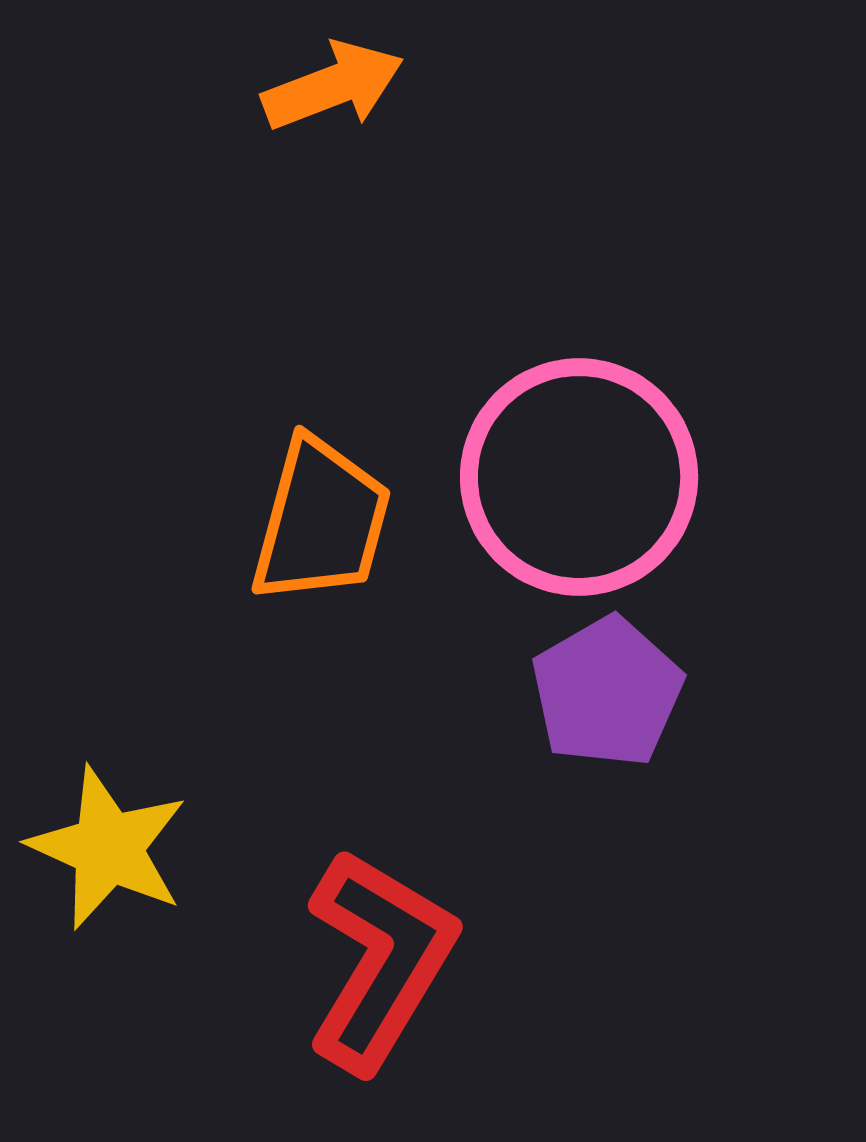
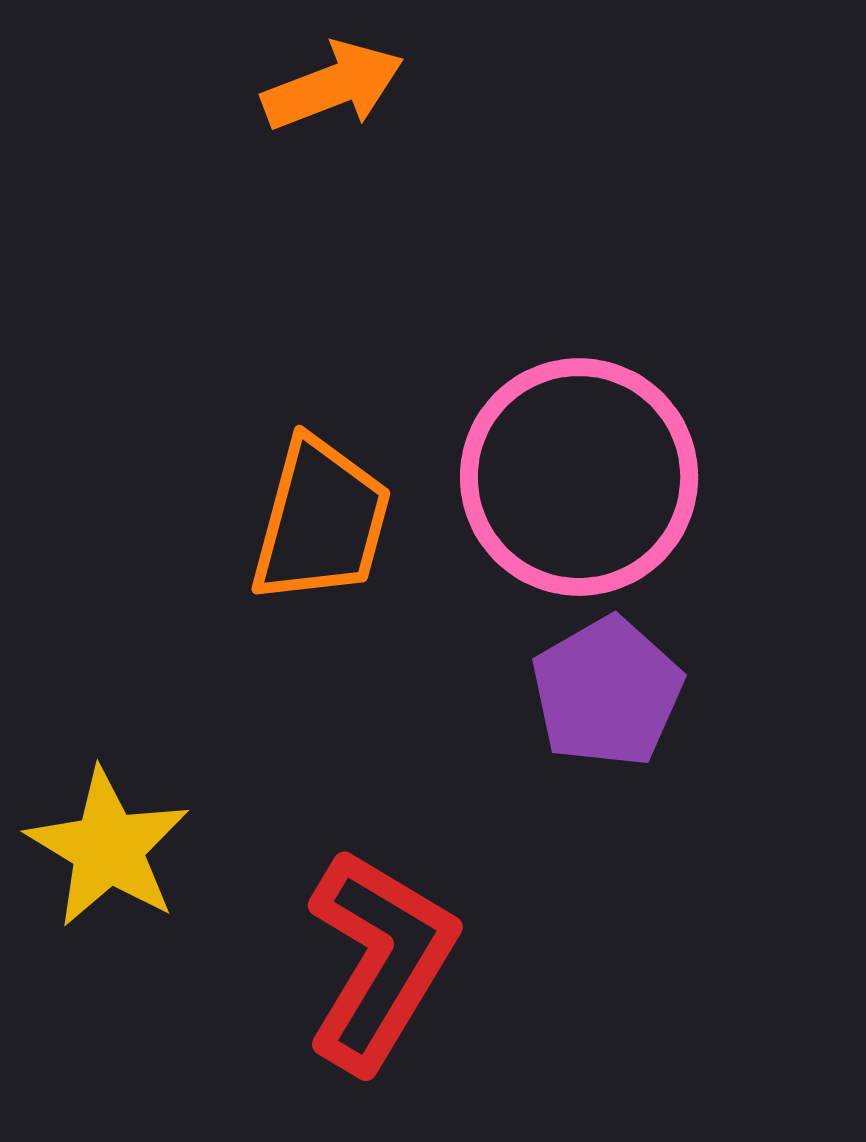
yellow star: rotated 7 degrees clockwise
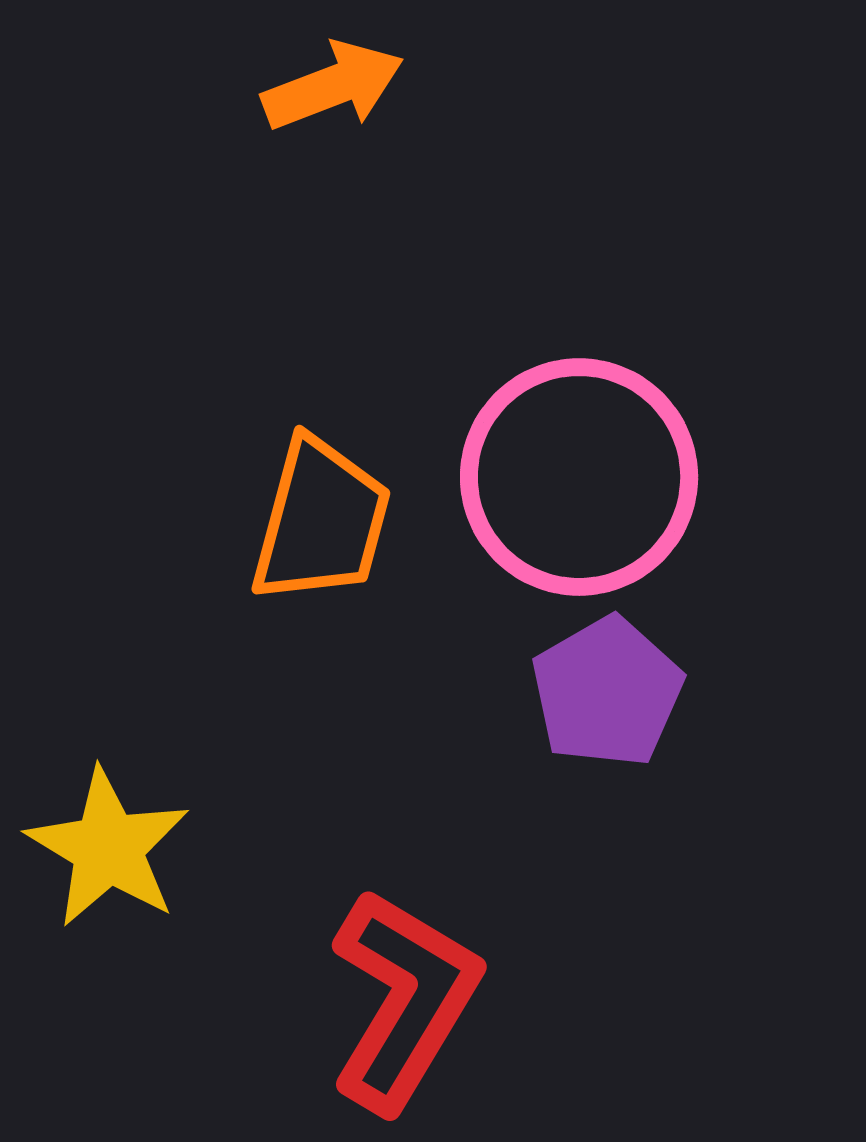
red L-shape: moved 24 px right, 40 px down
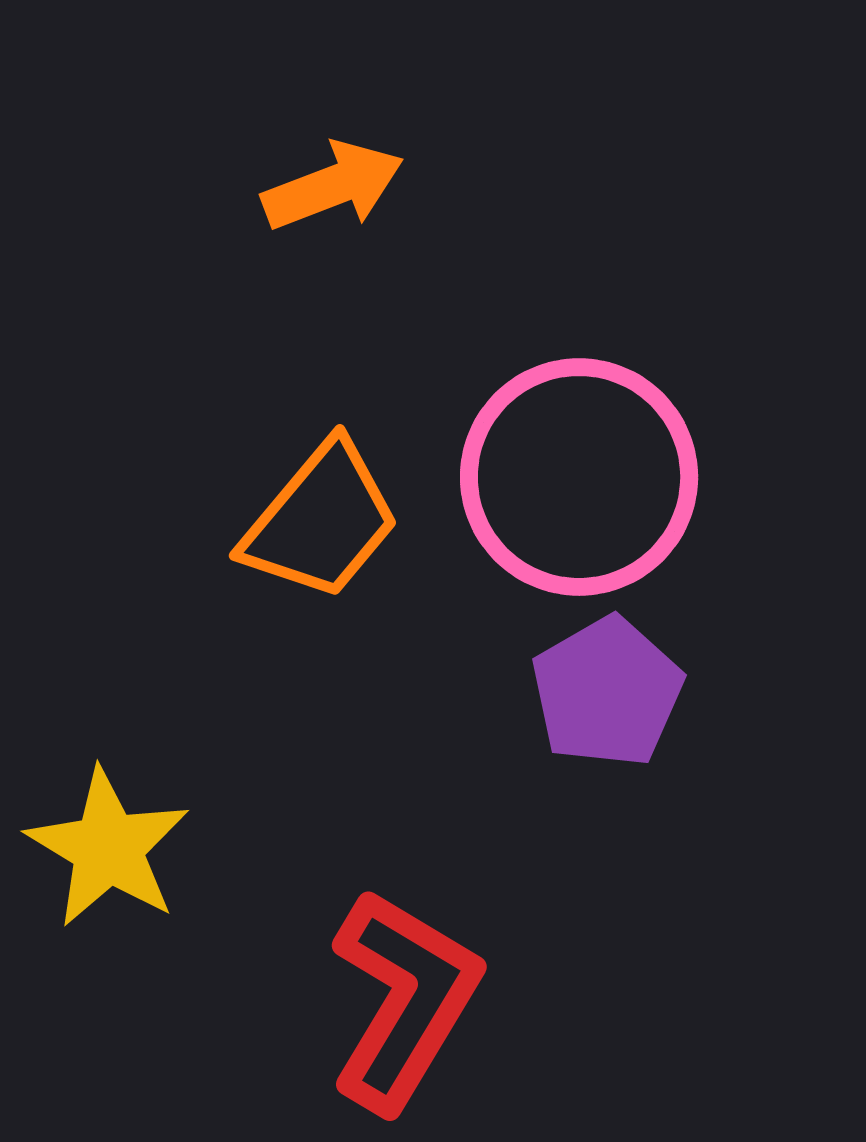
orange arrow: moved 100 px down
orange trapezoid: rotated 25 degrees clockwise
